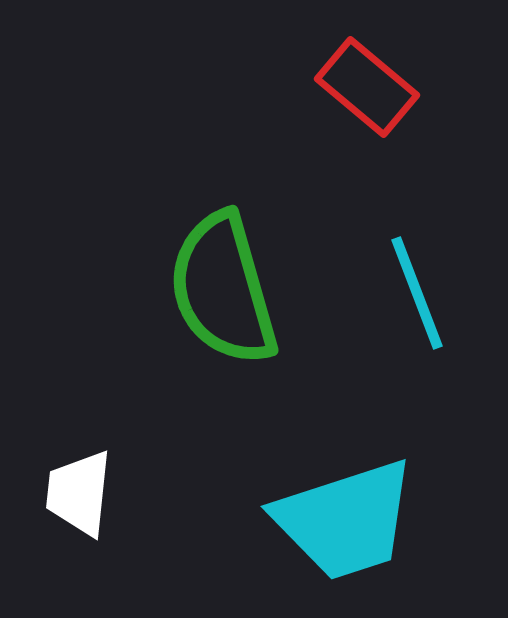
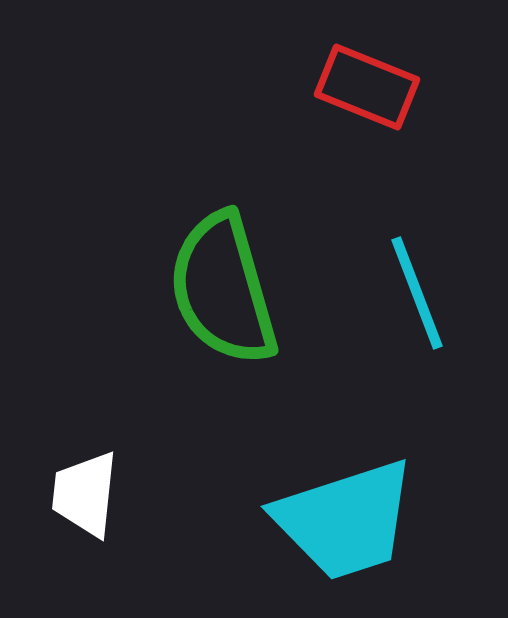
red rectangle: rotated 18 degrees counterclockwise
white trapezoid: moved 6 px right, 1 px down
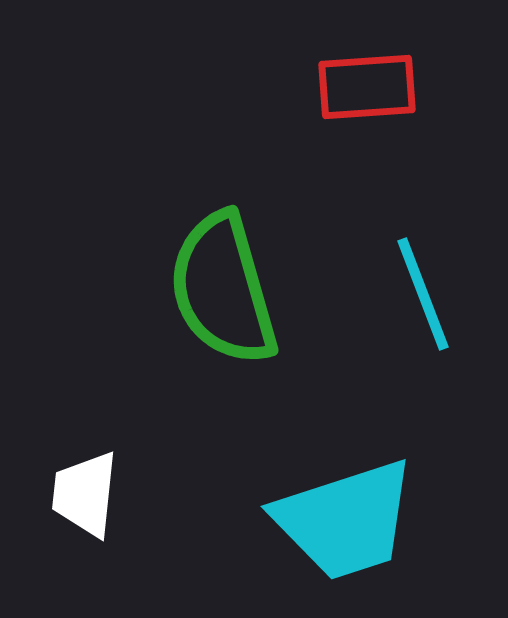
red rectangle: rotated 26 degrees counterclockwise
cyan line: moved 6 px right, 1 px down
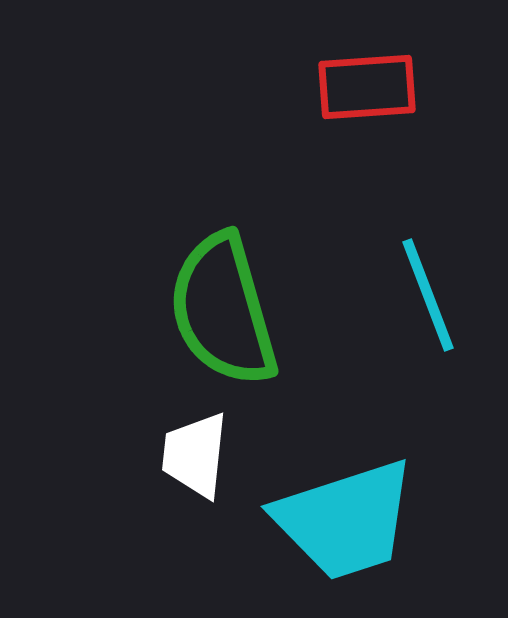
green semicircle: moved 21 px down
cyan line: moved 5 px right, 1 px down
white trapezoid: moved 110 px right, 39 px up
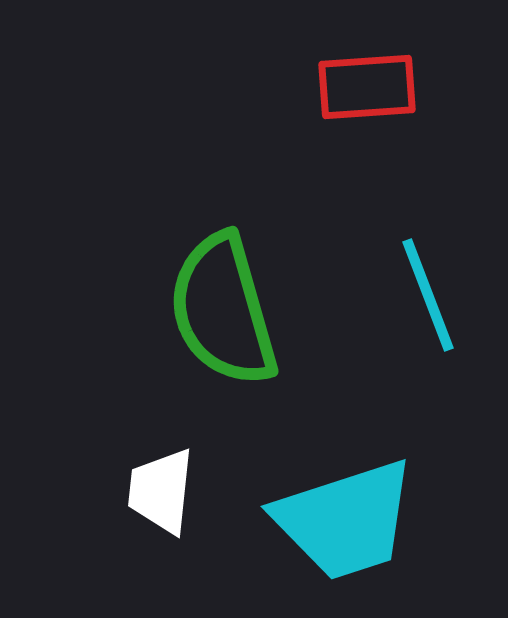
white trapezoid: moved 34 px left, 36 px down
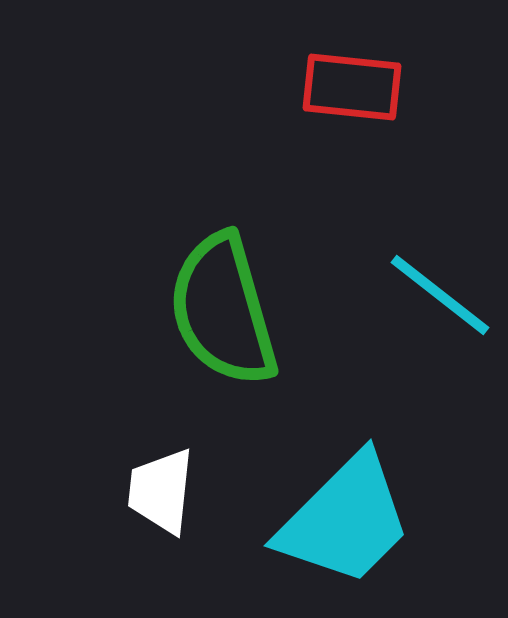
red rectangle: moved 15 px left; rotated 10 degrees clockwise
cyan line: moved 12 px right; rotated 31 degrees counterclockwise
cyan trapezoid: rotated 27 degrees counterclockwise
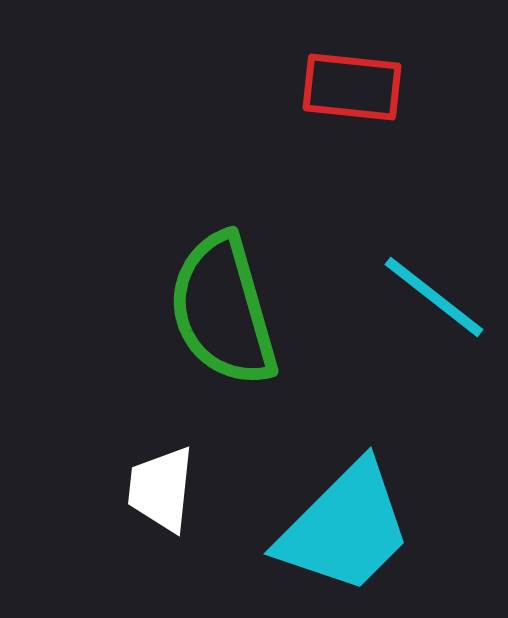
cyan line: moved 6 px left, 2 px down
white trapezoid: moved 2 px up
cyan trapezoid: moved 8 px down
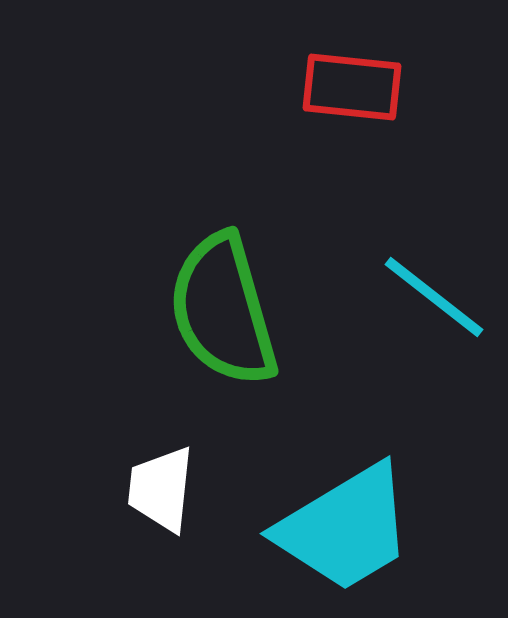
cyan trapezoid: rotated 14 degrees clockwise
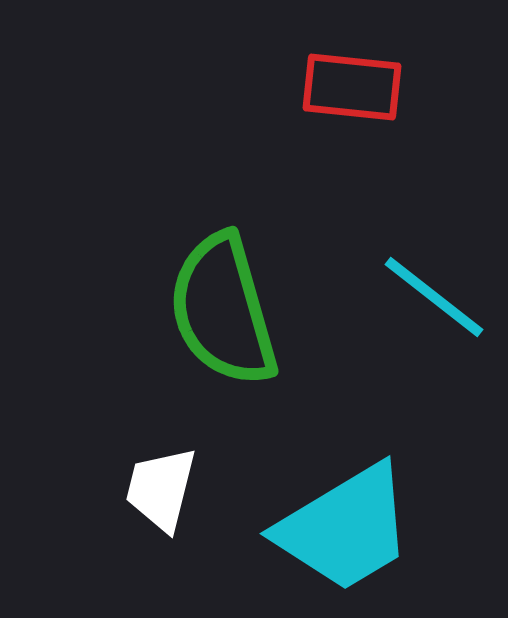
white trapezoid: rotated 8 degrees clockwise
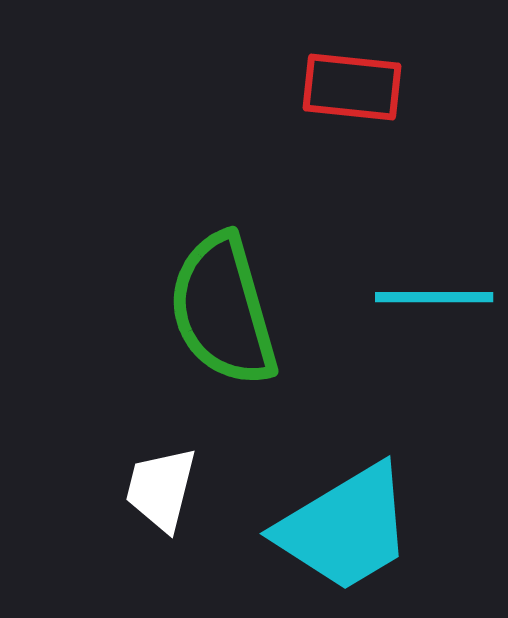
cyan line: rotated 38 degrees counterclockwise
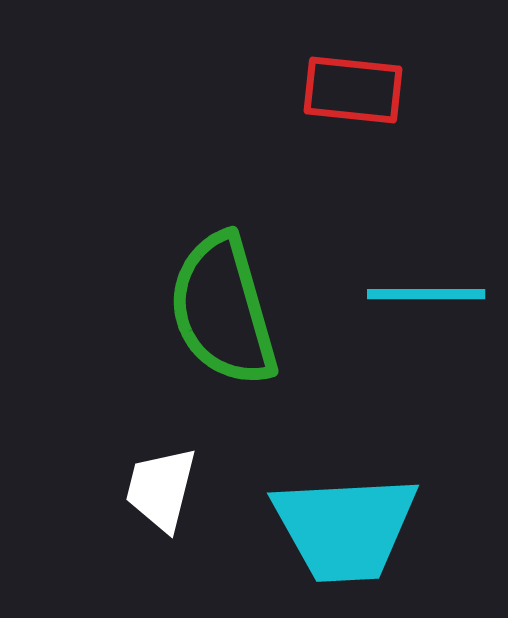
red rectangle: moved 1 px right, 3 px down
cyan line: moved 8 px left, 3 px up
cyan trapezoid: rotated 28 degrees clockwise
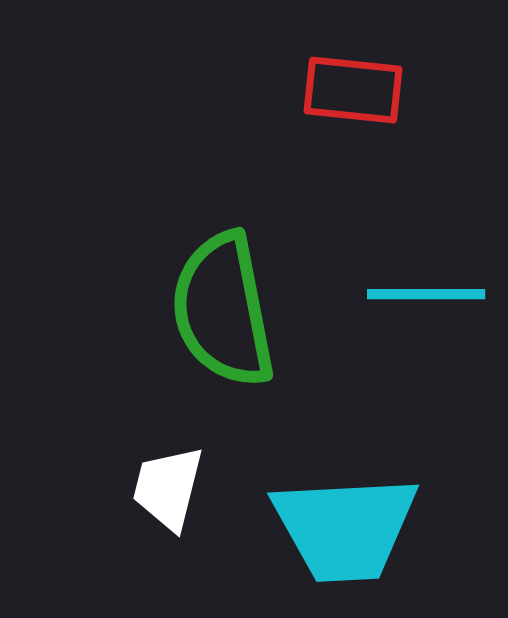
green semicircle: rotated 5 degrees clockwise
white trapezoid: moved 7 px right, 1 px up
